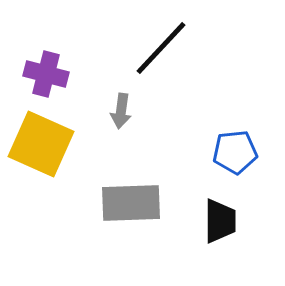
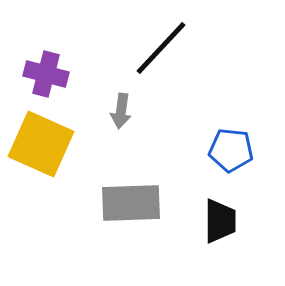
blue pentagon: moved 4 px left, 2 px up; rotated 12 degrees clockwise
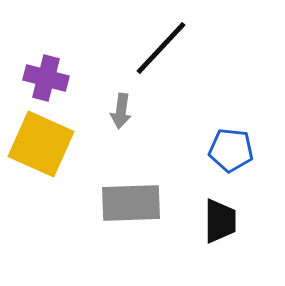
purple cross: moved 4 px down
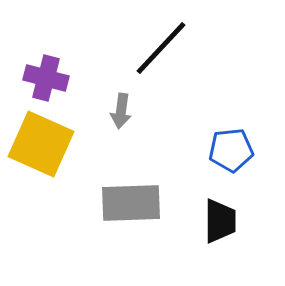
blue pentagon: rotated 12 degrees counterclockwise
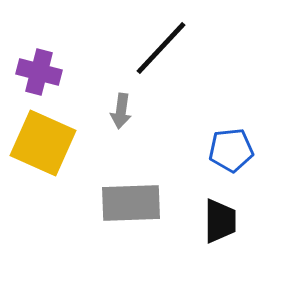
purple cross: moved 7 px left, 6 px up
yellow square: moved 2 px right, 1 px up
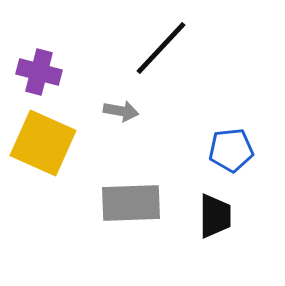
gray arrow: rotated 88 degrees counterclockwise
black trapezoid: moved 5 px left, 5 px up
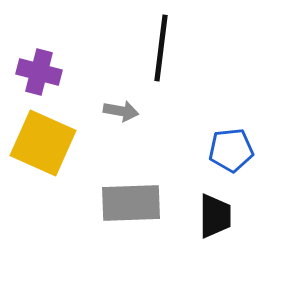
black line: rotated 36 degrees counterclockwise
